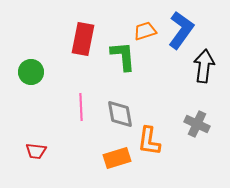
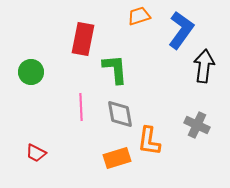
orange trapezoid: moved 6 px left, 15 px up
green L-shape: moved 8 px left, 13 px down
gray cross: moved 1 px down
red trapezoid: moved 2 px down; rotated 20 degrees clockwise
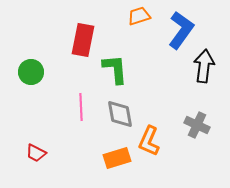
red rectangle: moved 1 px down
orange L-shape: rotated 16 degrees clockwise
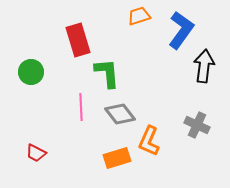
red rectangle: moved 5 px left; rotated 28 degrees counterclockwise
green L-shape: moved 8 px left, 4 px down
gray diamond: rotated 28 degrees counterclockwise
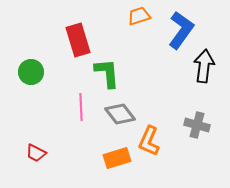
gray cross: rotated 10 degrees counterclockwise
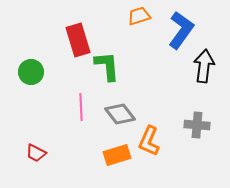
green L-shape: moved 7 px up
gray cross: rotated 10 degrees counterclockwise
orange rectangle: moved 3 px up
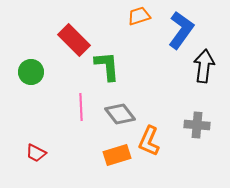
red rectangle: moved 4 px left; rotated 28 degrees counterclockwise
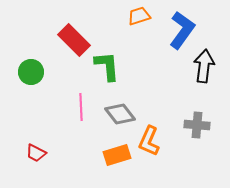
blue L-shape: moved 1 px right
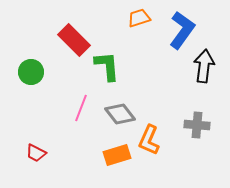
orange trapezoid: moved 2 px down
pink line: moved 1 px down; rotated 24 degrees clockwise
orange L-shape: moved 1 px up
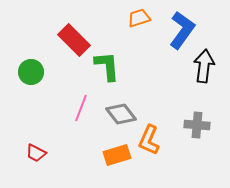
gray diamond: moved 1 px right
